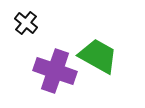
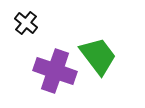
green trapezoid: rotated 24 degrees clockwise
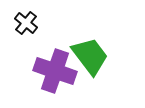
green trapezoid: moved 8 px left
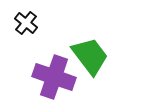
purple cross: moved 1 px left, 6 px down
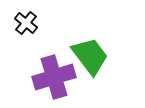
purple cross: rotated 36 degrees counterclockwise
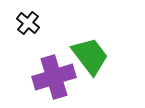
black cross: moved 2 px right
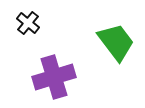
green trapezoid: moved 26 px right, 14 px up
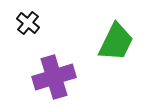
green trapezoid: rotated 63 degrees clockwise
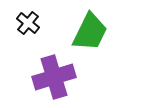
green trapezoid: moved 26 px left, 10 px up
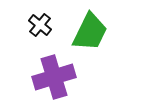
black cross: moved 12 px right, 2 px down
